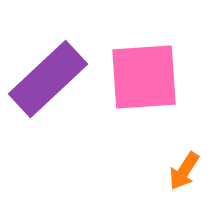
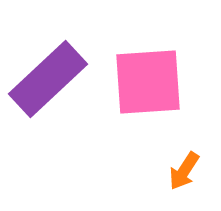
pink square: moved 4 px right, 5 px down
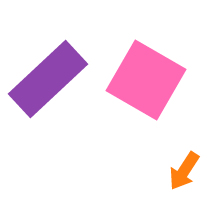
pink square: moved 2 px left, 2 px up; rotated 34 degrees clockwise
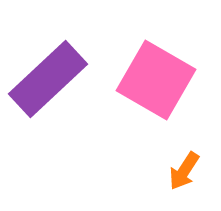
pink square: moved 10 px right
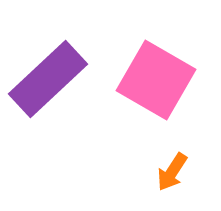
orange arrow: moved 12 px left, 1 px down
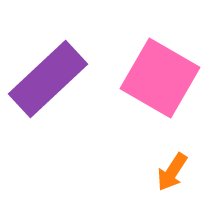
pink square: moved 4 px right, 2 px up
